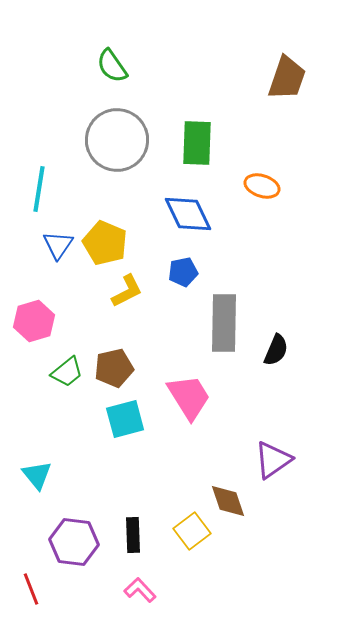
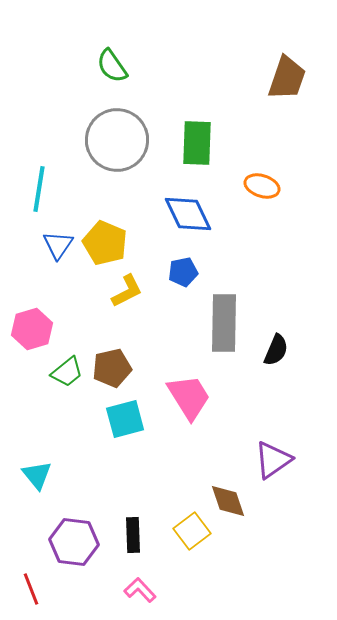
pink hexagon: moved 2 px left, 8 px down
brown pentagon: moved 2 px left
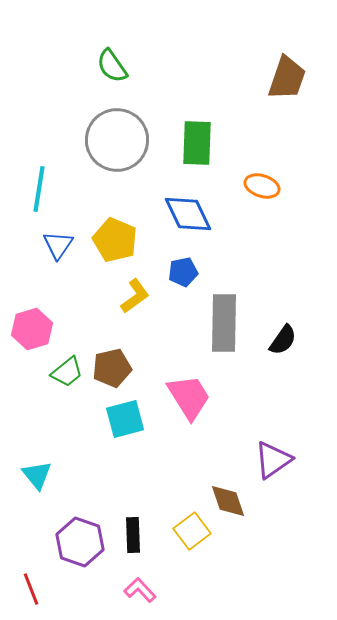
yellow pentagon: moved 10 px right, 3 px up
yellow L-shape: moved 8 px right, 5 px down; rotated 9 degrees counterclockwise
black semicircle: moved 7 px right, 10 px up; rotated 12 degrees clockwise
purple hexagon: moved 6 px right; rotated 12 degrees clockwise
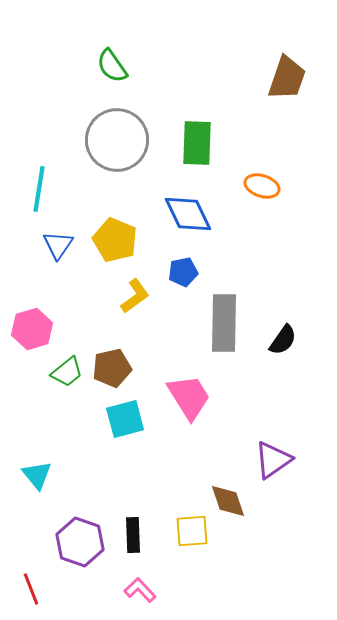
yellow square: rotated 33 degrees clockwise
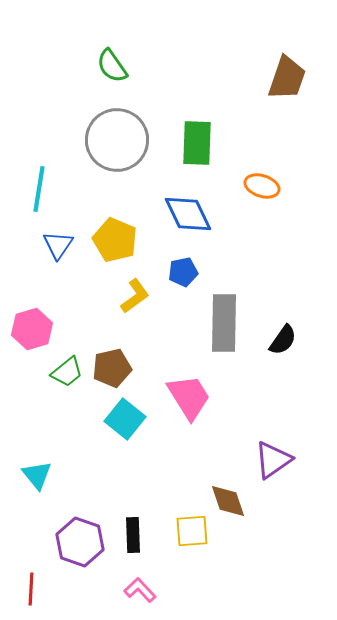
cyan square: rotated 36 degrees counterclockwise
red line: rotated 24 degrees clockwise
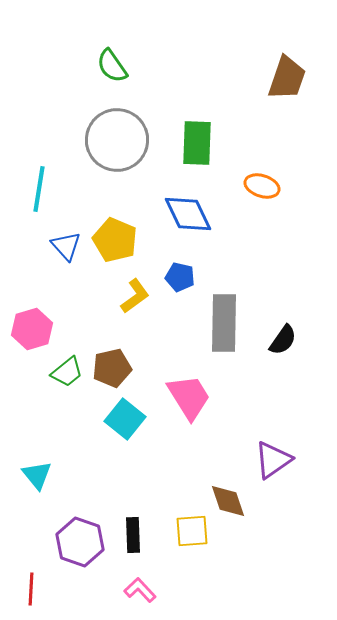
blue triangle: moved 8 px right, 1 px down; rotated 16 degrees counterclockwise
blue pentagon: moved 3 px left, 5 px down; rotated 24 degrees clockwise
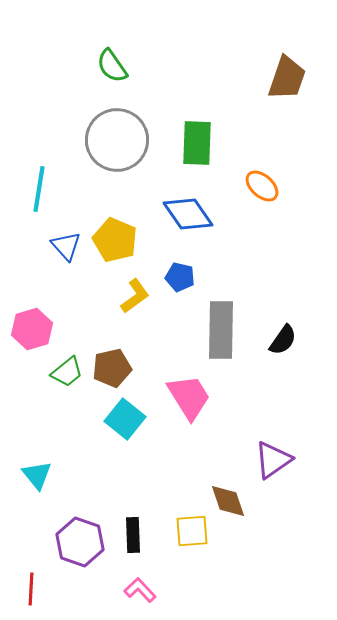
orange ellipse: rotated 24 degrees clockwise
blue diamond: rotated 9 degrees counterclockwise
gray rectangle: moved 3 px left, 7 px down
